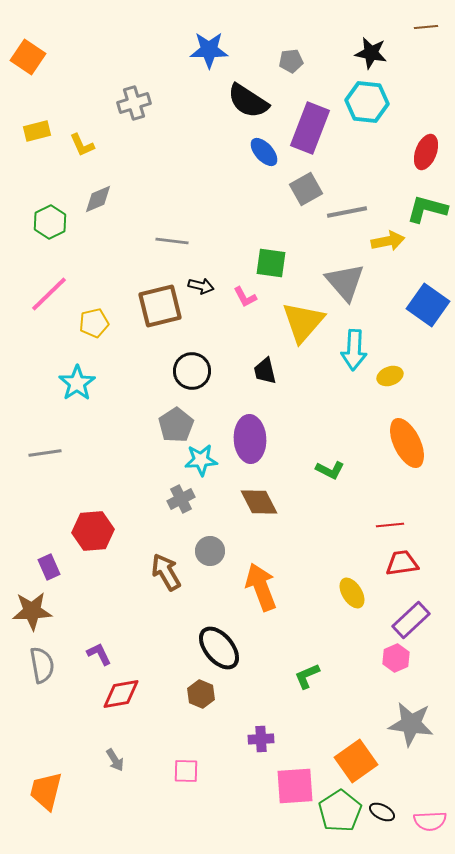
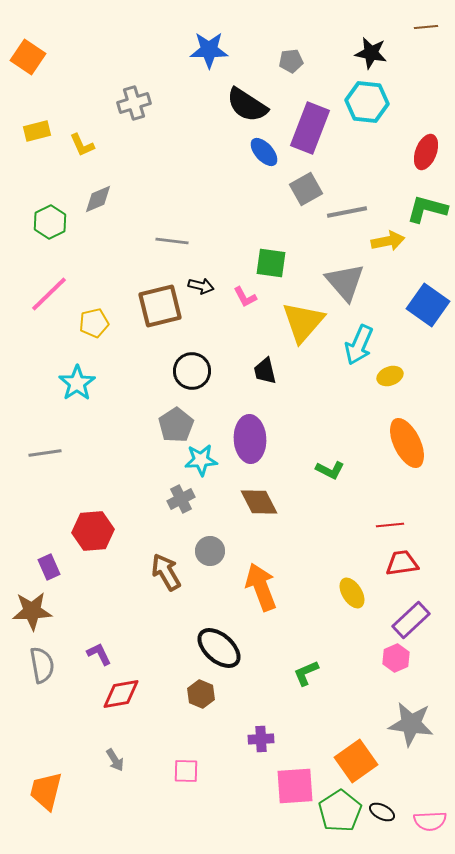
black semicircle at (248, 101): moved 1 px left, 4 px down
cyan arrow at (354, 350): moved 5 px right, 5 px up; rotated 21 degrees clockwise
black ellipse at (219, 648): rotated 9 degrees counterclockwise
green L-shape at (307, 676): moved 1 px left, 3 px up
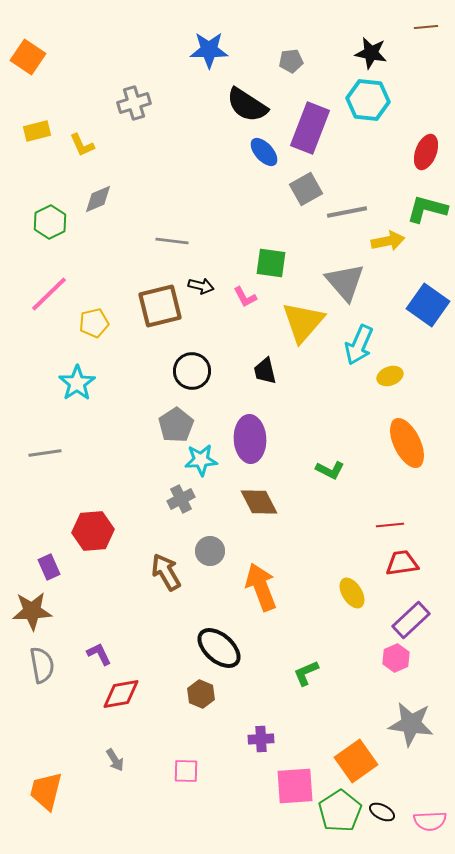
cyan hexagon at (367, 102): moved 1 px right, 2 px up
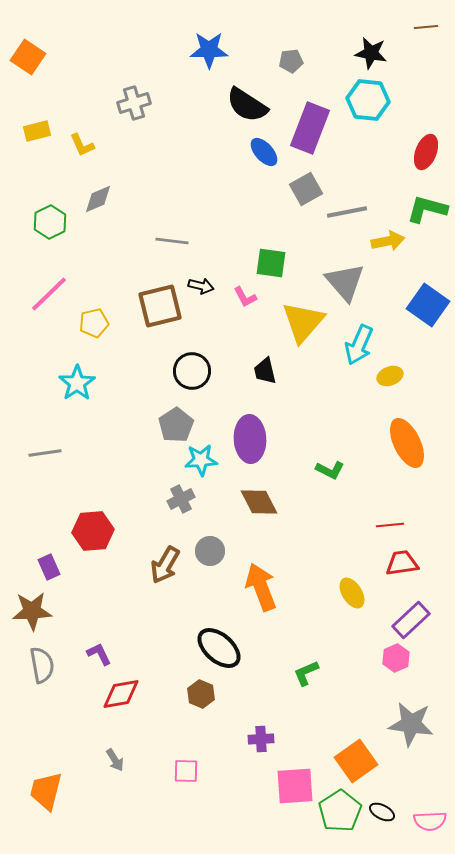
brown arrow at (166, 572): moved 1 px left, 7 px up; rotated 120 degrees counterclockwise
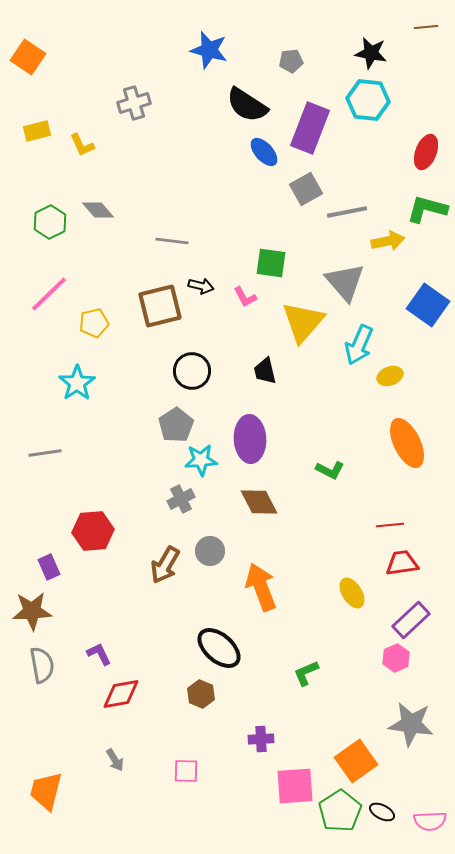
blue star at (209, 50): rotated 15 degrees clockwise
gray diamond at (98, 199): moved 11 px down; rotated 72 degrees clockwise
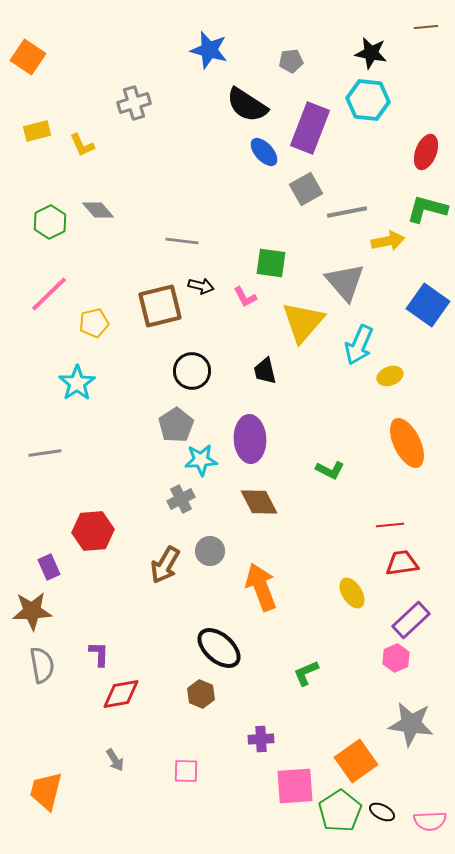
gray line at (172, 241): moved 10 px right
purple L-shape at (99, 654): rotated 28 degrees clockwise
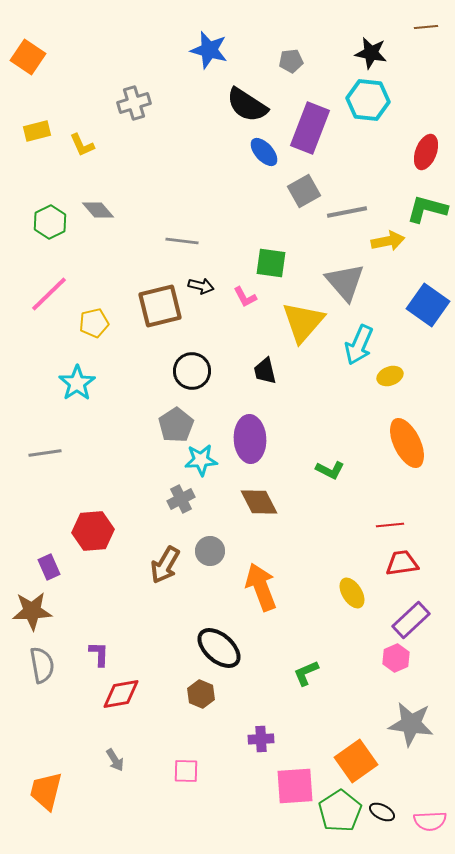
gray square at (306, 189): moved 2 px left, 2 px down
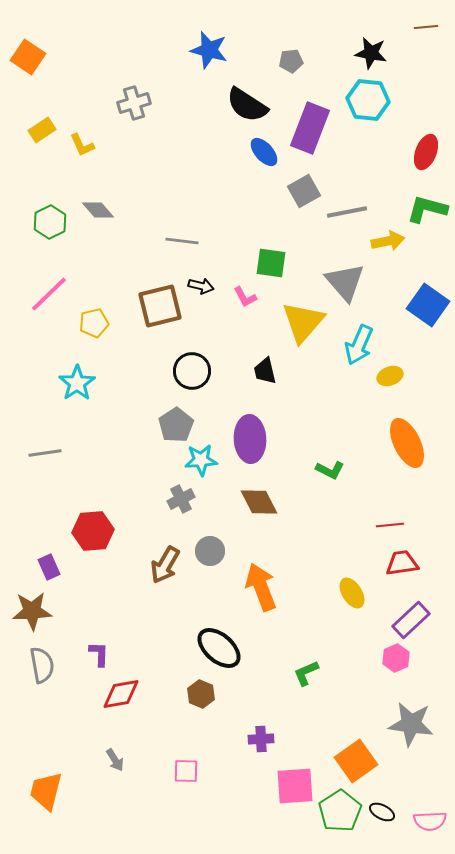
yellow rectangle at (37, 131): moved 5 px right, 1 px up; rotated 20 degrees counterclockwise
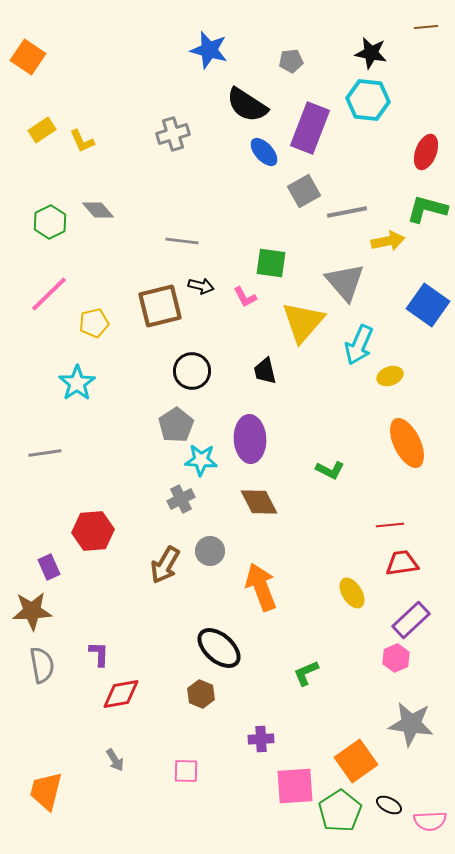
gray cross at (134, 103): moved 39 px right, 31 px down
yellow L-shape at (82, 145): moved 4 px up
cyan star at (201, 460): rotated 8 degrees clockwise
black ellipse at (382, 812): moved 7 px right, 7 px up
